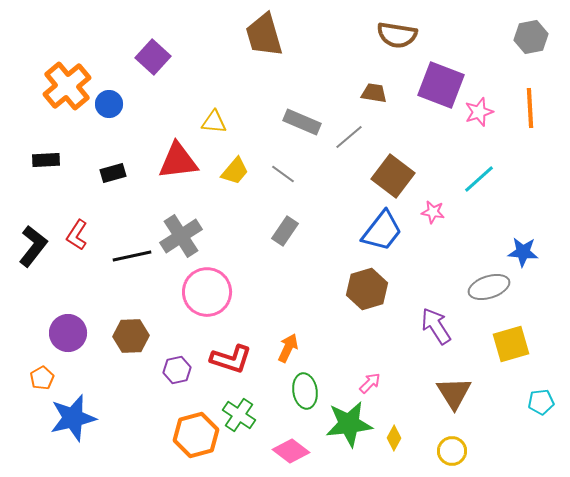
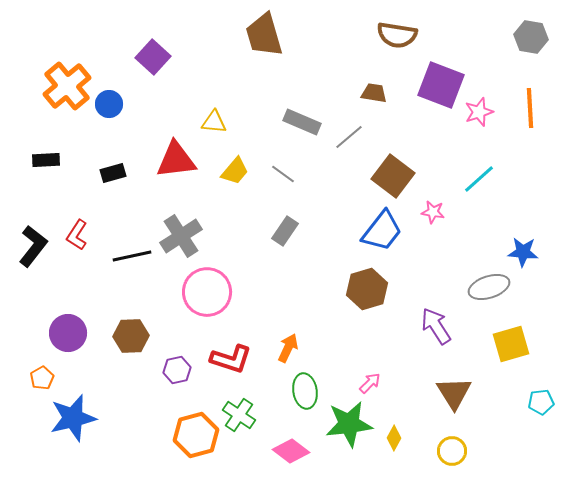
gray hexagon at (531, 37): rotated 20 degrees clockwise
red triangle at (178, 161): moved 2 px left, 1 px up
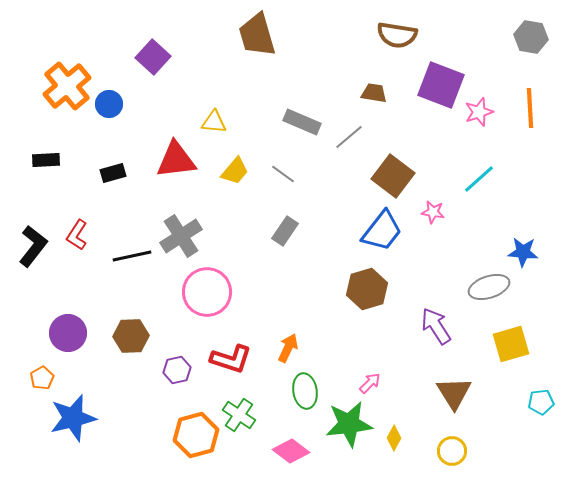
brown trapezoid at (264, 35): moved 7 px left
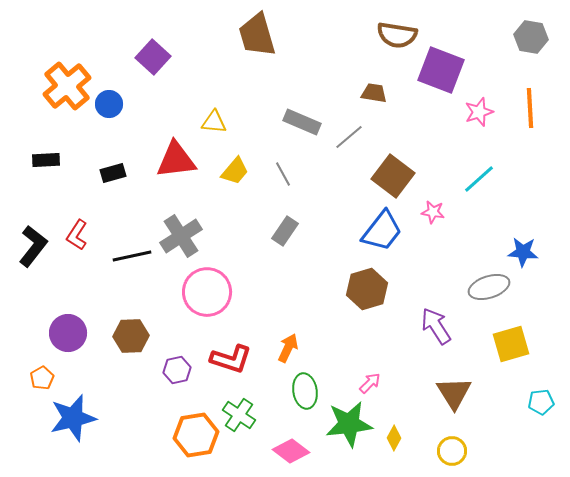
purple square at (441, 85): moved 15 px up
gray line at (283, 174): rotated 25 degrees clockwise
orange hexagon at (196, 435): rotated 6 degrees clockwise
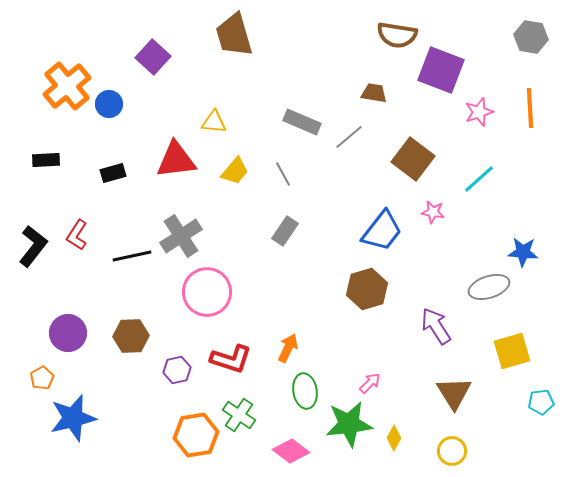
brown trapezoid at (257, 35): moved 23 px left
brown square at (393, 176): moved 20 px right, 17 px up
yellow square at (511, 344): moved 1 px right, 7 px down
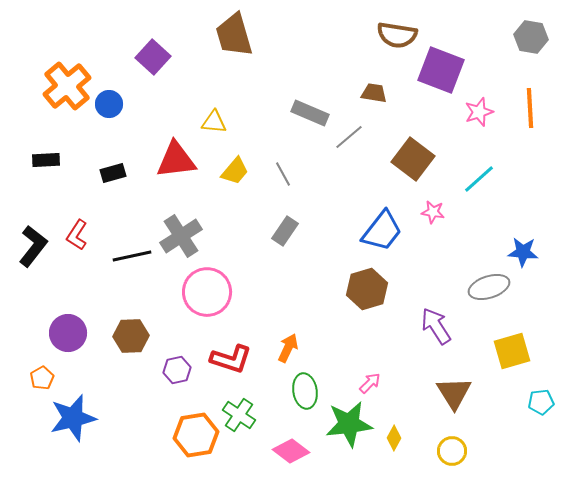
gray rectangle at (302, 122): moved 8 px right, 9 px up
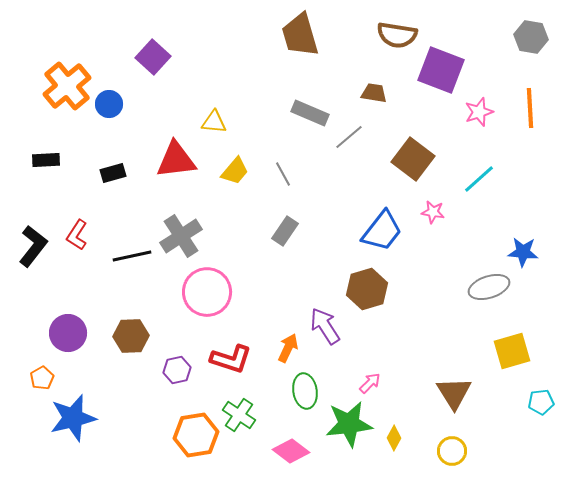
brown trapezoid at (234, 35): moved 66 px right
purple arrow at (436, 326): moved 111 px left
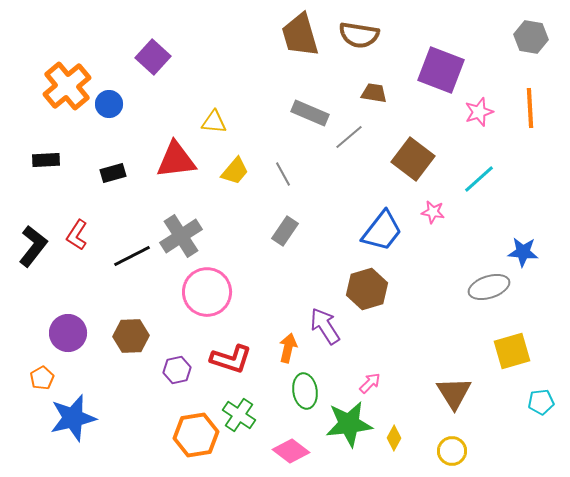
brown semicircle at (397, 35): moved 38 px left
black line at (132, 256): rotated 15 degrees counterclockwise
orange arrow at (288, 348): rotated 12 degrees counterclockwise
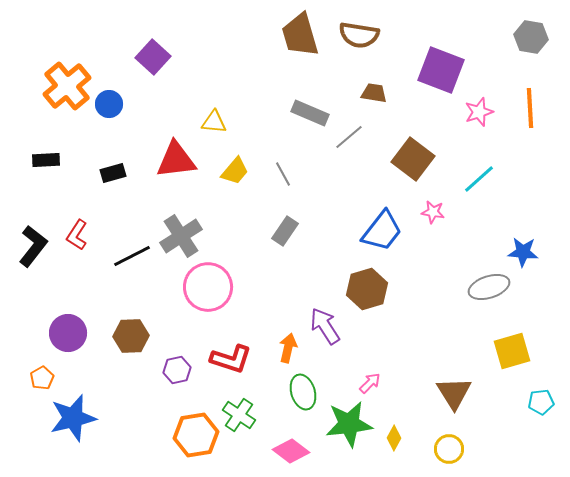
pink circle at (207, 292): moved 1 px right, 5 px up
green ellipse at (305, 391): moved 2 px left, 1 px down; rotated 8 degrees counterclockwise
yellow circle at (452, 451): moved 3 px left, 2 px up
